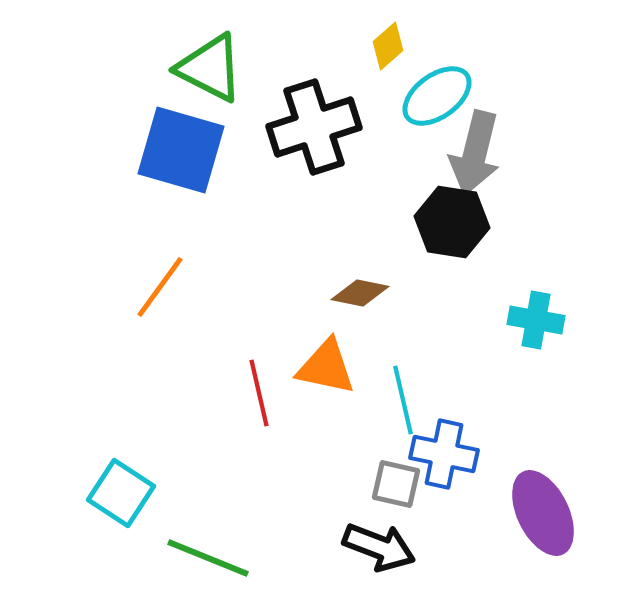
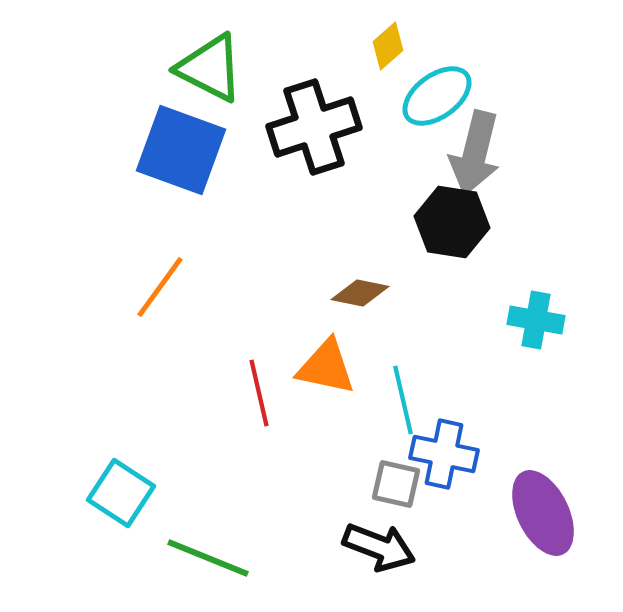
blue square: rotated 4 degrees clockwise
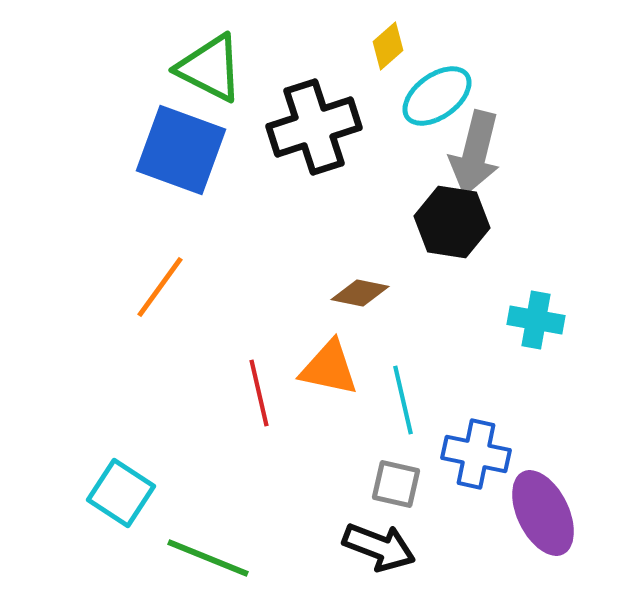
orange triangle: moved 3 px right, 1 px down
blue cross: moved 32 px right
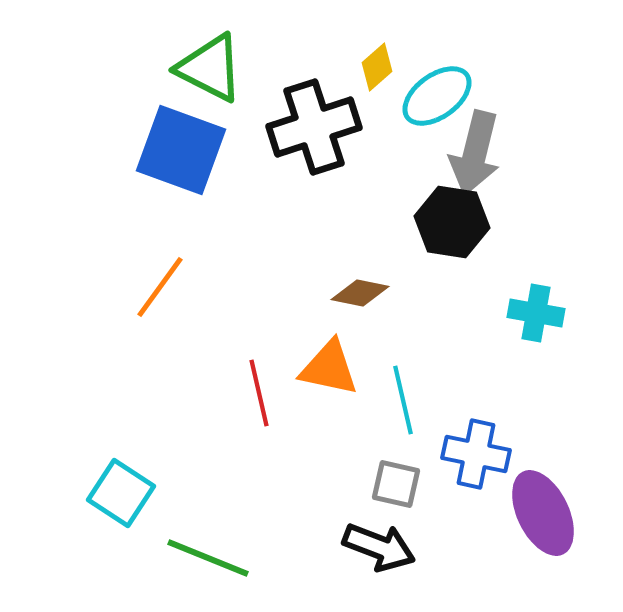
yellow diamond: moved 11 px left, 21 px down
cyan cross: moved 7 px up
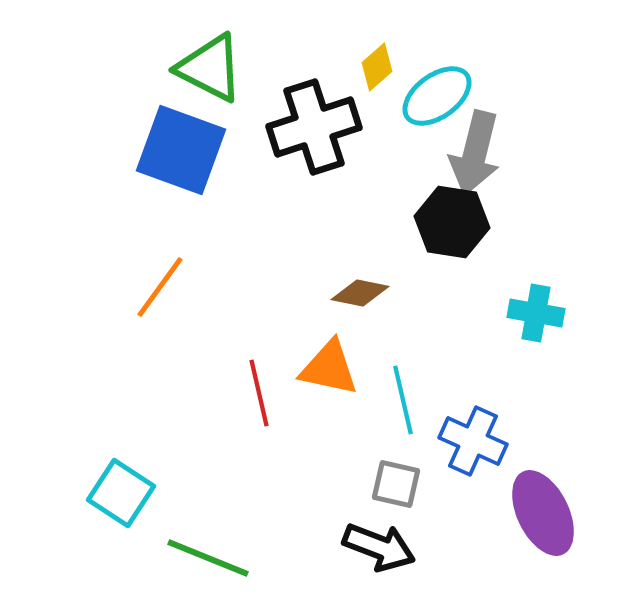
blue cross: moved 3 px left, 13 px up; rotated 12 degrees clockwise
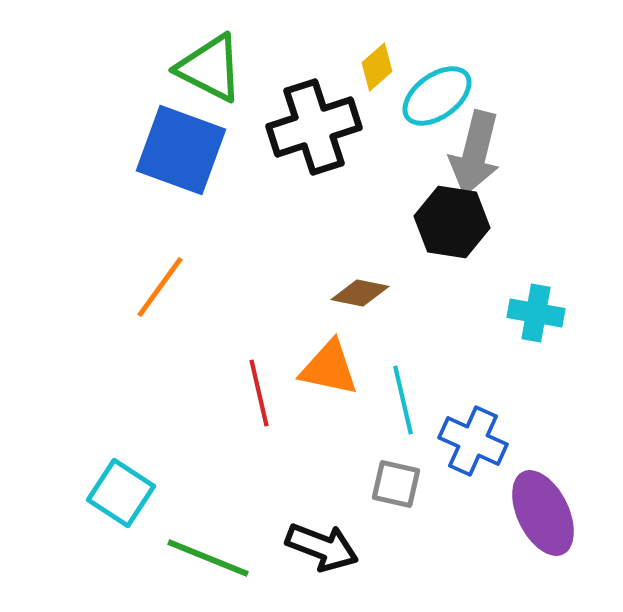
black arrow: moved 57 px left
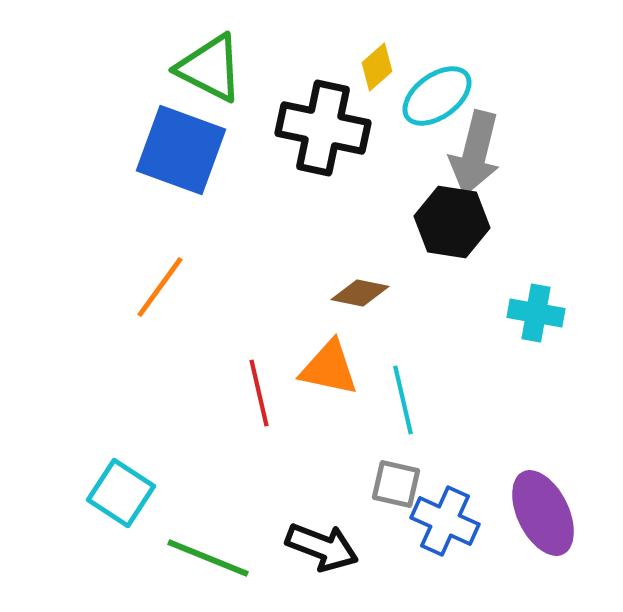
black cross: moved 9 px right, 1 px down; rotated 30 degrees clockwise
blue cross: moved 28 px left, 80 px down
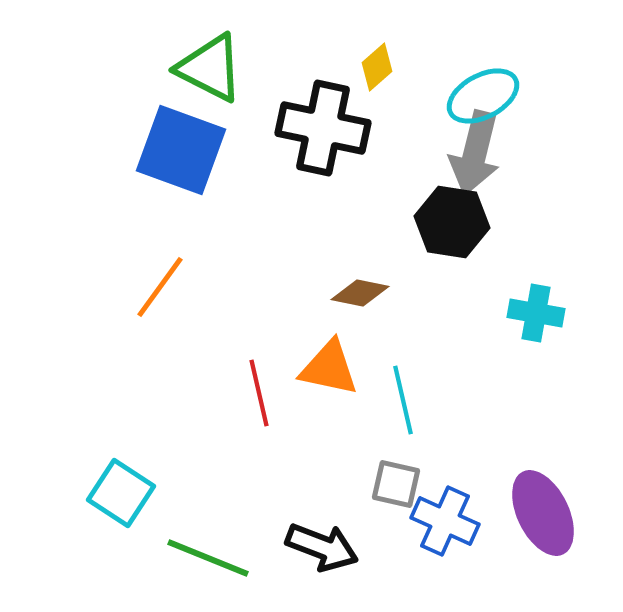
cyan ellipse: moved 46 px right; rotated 8 degrees clockwise
